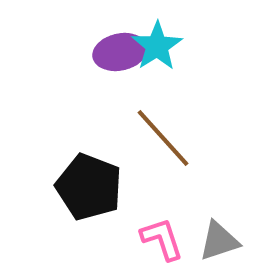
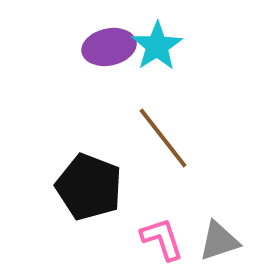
purple ellipse: moved 11 px left, 5 px up
brown line: rotated 4 degrees clockwise
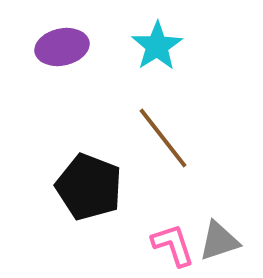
purple ellipse: moved 47 px left
pink L-shape: moved 11 px right, 6 px down
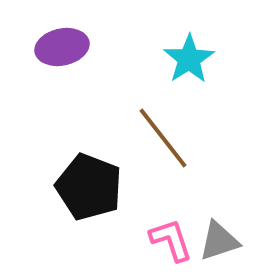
cyan star: moved 32 px right, 13 px down
pink L-shape: moved 2 px left, 5 px up
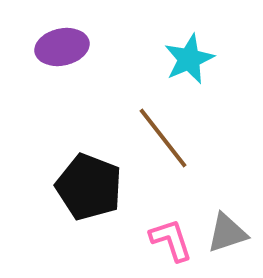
cyan star: rotated 9 degrees clockwise
gray triangle: moved 8 px right, 8 px up
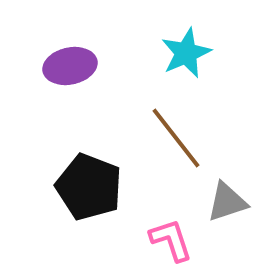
purple ellipse: moved 8 px right, 19 px down
cyan star: moved 3 px left, 6 px up
brown line: moved 13 px right
gray triangle: moved 31 px up
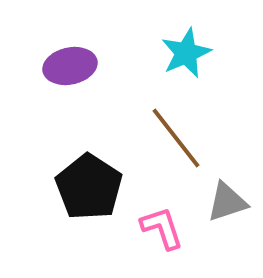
black pentagon: rotated 12 degrees clockwise
pink L-shape: moved 9 px left, 12 px up
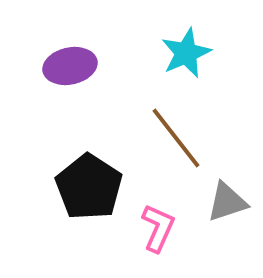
pink L-shape: moved 4 px left; rotated 42 degrees clockwise
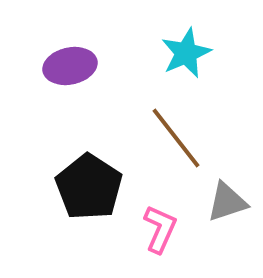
pink L-shape: moved 2 px right, 1 px down
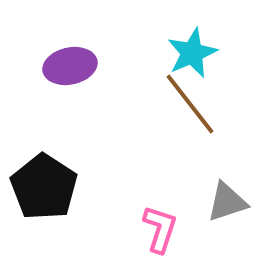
cyan star: moved 6 px right
brown line: moved 14 px right, 34 px up
black pentagon: moved 45 px left
pink L-shape: rotated 6 degrees counterclockwise
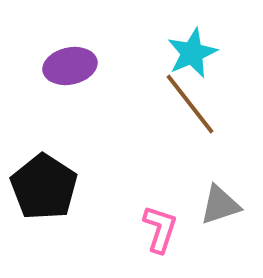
gray triangle: moved 7 px left, 3 px down
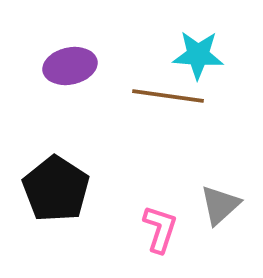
cyan star: moved 6 px right, 2 px down; rotated 27 degrees clockwise
brown line: moved 22 px left, 8 px up; rotated 44 degrees counterclockwise
black pentagon: moved 12 px right, 2 px down
gray triangle: rotated 24 degrees counterclockwise
